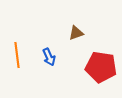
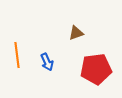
blue arrow: moved 2 px left, 5 px down
red pentagon: moved 5 px left, 2 px down; rotated 16 degrees counterclockwise
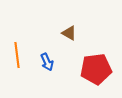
brown triangle: moved 7 px left; rotated 49 degrees clockwise
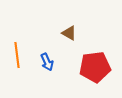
red pentagon: moved 1 px left, 2 px up
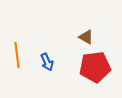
brown triangle: moved 17 px right, 4 px down
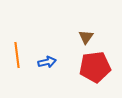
brown triangle: rotated 35 degrees clockwise
blue arrow: rotated 78 degrees counterclockwise
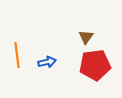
red pentagon: moved 2 px up
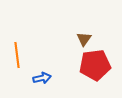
brown triangle: moved 2 px left, 2 px down
blue arrow: moved 5 px left, 16 px down
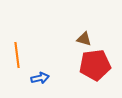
brown triangle: rotated 49 degrees counterclockwise
blue arrow: moved 2 px left
